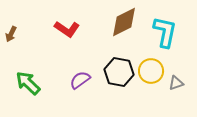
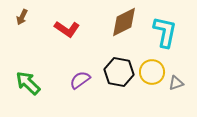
brown arrow: moved 11 px right, 17 px up
yellow circle: moved 1 px right, 1 px down
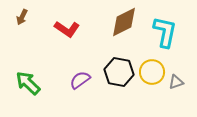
gray triangle: moved 1 px up
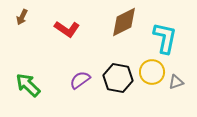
cyan L-shape: moved 6 px down
black hexagon: moved 1 px left, 6 px down
green arrow: moved 2 px down
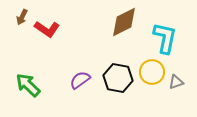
red L-shape: moved 20 px left
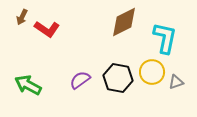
green arrow: rotated 16 degrees counterclockwise
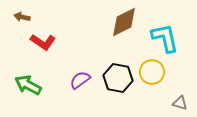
brown arrow: rotated 77 degrees clockwise
red L-shape: moved 4 px left, 13 px down
cyan L-shape: rotated 24 degrees counterclockwise
gray triangle: moved 4 px right, 21 px down; rotated 35 degrees clockwise
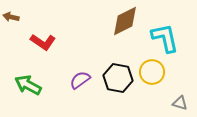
brown arrow: moved 11 px left
brown diamond: moved 1 px right, 1 px up
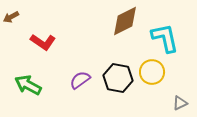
brown arrow: rotated 42 degrees counterclockwise
gray triangle: rotated 42 degrees counterclockwise
